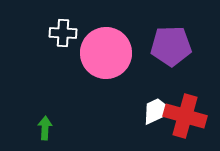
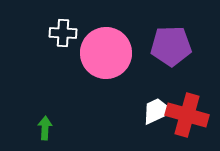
red cross: moved 2 px right, 1 px up
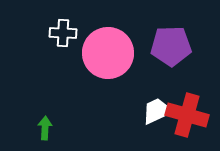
pink circle: moved 2 px right
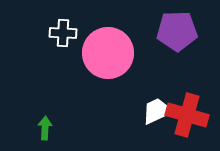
purple pentagon: moved 6 px right, 15 px up
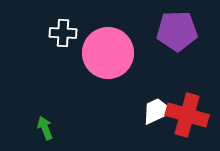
green arrow: rotated 25 degrees counterclockwise
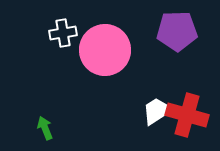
white cross: rotated 12 degrees counterclockwise
pink circle: moved 3 px left, 3 px up
white trapezoid: rotated 8 degrees counterclockwise
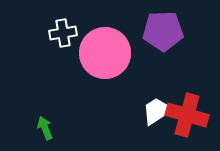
purple pentagon: moved 14 px left
pink circle: moved 3 px down
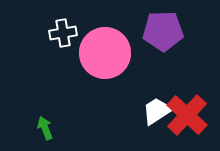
red cross: rotated 27 degrees clockwise
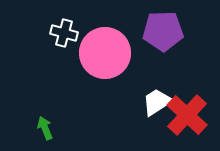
white cross: moved 1 px right; rotated 24 degrees clockwise
white trapezoid: moved 9 px up
